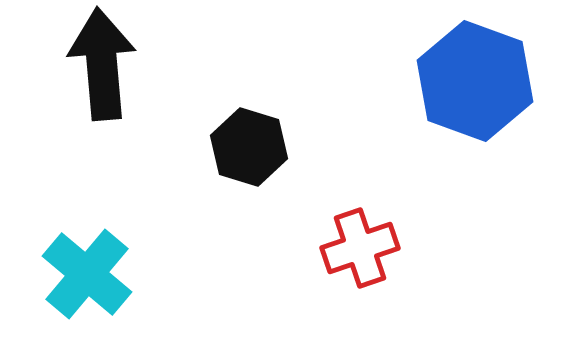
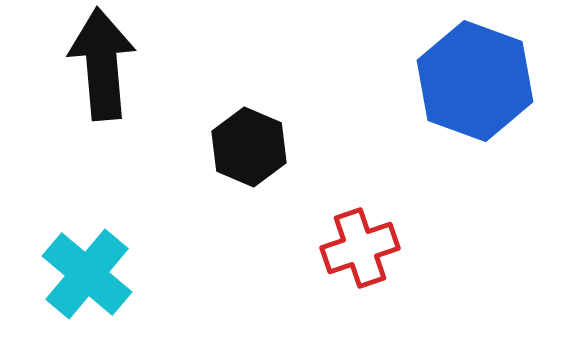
black hexagon: rotated 6 degrees clockwise
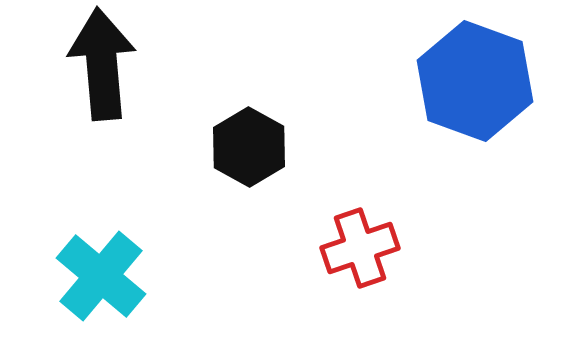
black hexagon: rotated 6 degrees clockwise
cyan cross: moved 14 px right, 2 px down
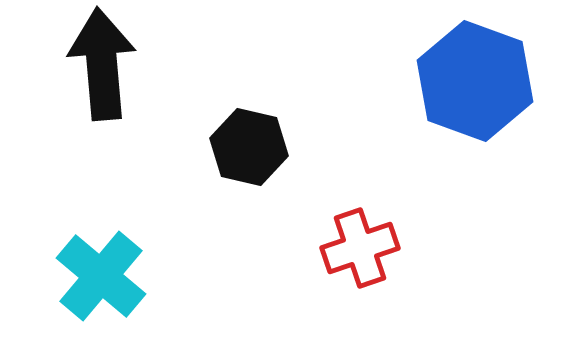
black hexagon: rotated 16 degrees counterclockwise
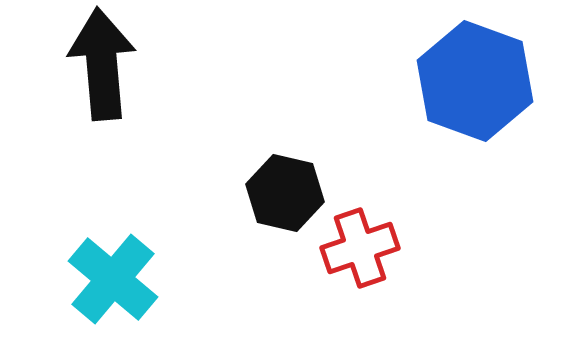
black hexagon: moved 36 px right, 46 px down
cyan cross: moved 12 px right, 3 px down
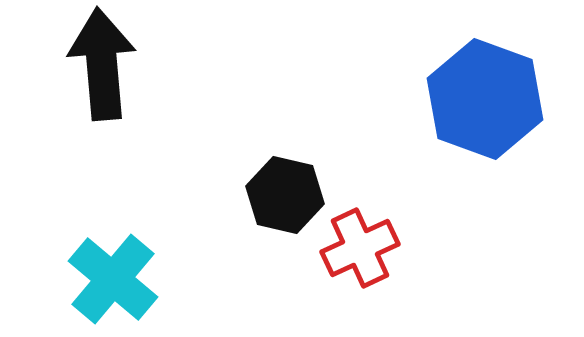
blue hexagon: moved 10 px right, 18 px down
black hexagon: moved 2 px down
red cross: rotated 6 degrees counterclockwise
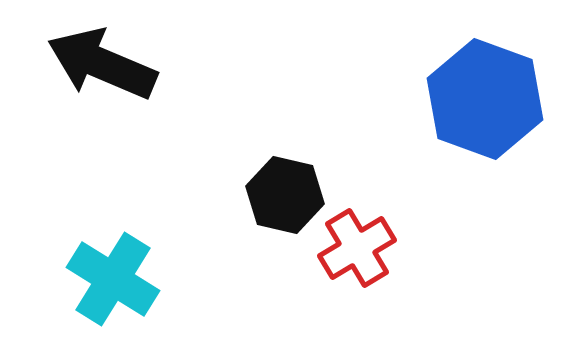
black arrow: rotated 62 degrees counterclockwise
red cross: moved 3 px left; rotated 6 degrees counterclockwise
cyan cross: rotated 8 degrees counterclockwise
